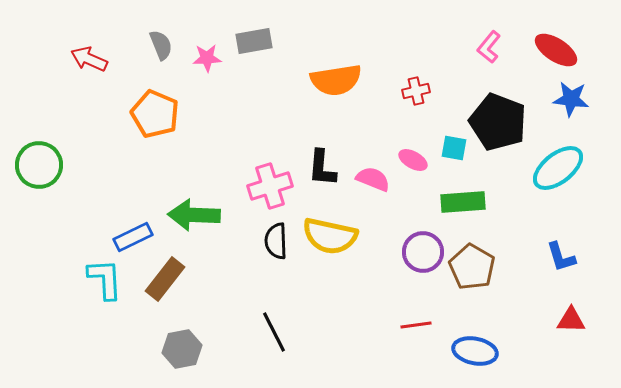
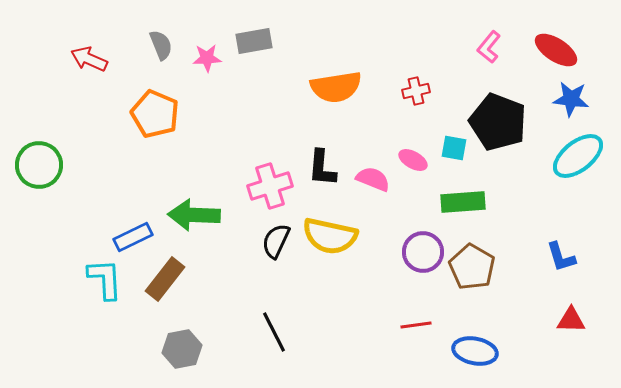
orange semicircle: moved 7 px down
cyan ellipse: moved 20 px right, 12 px up
black semicircle: rotated 27 degrees clockwise
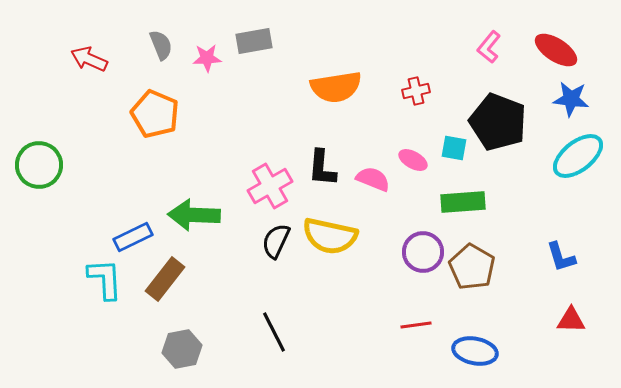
pink cross: rotated 12 degrees counterclockwise
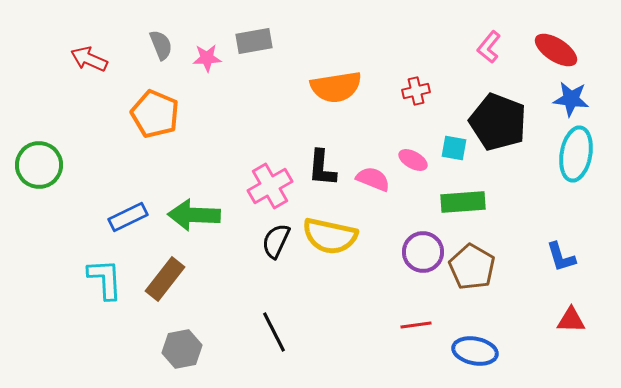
cyan ellipse: moved 2 px left, 2 px up; rotated 42 degrees counterclockwise
blue rectangle: moved 5 px left, 20 px up
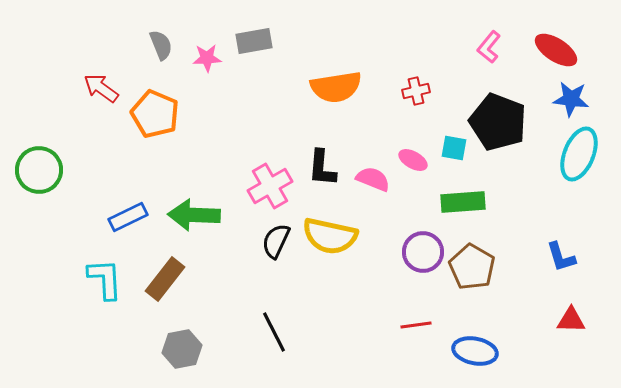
red arrow: moved 12 px right, 29 px down; rotated 12 degrees clockwise
cyan ellipse: moved 3 px right; rotated 12 degrees clockwise
green circle: moved 5 px down
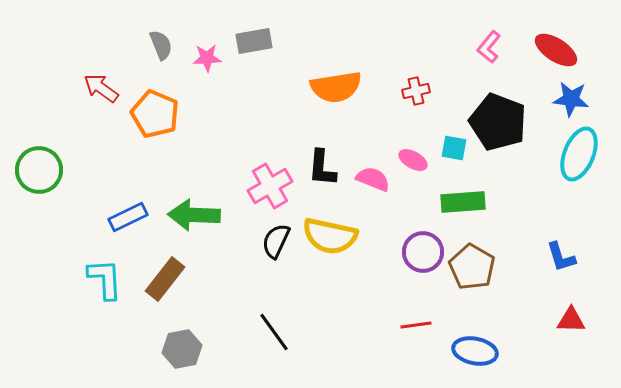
black line: rotated 9 degrees counterclockwise
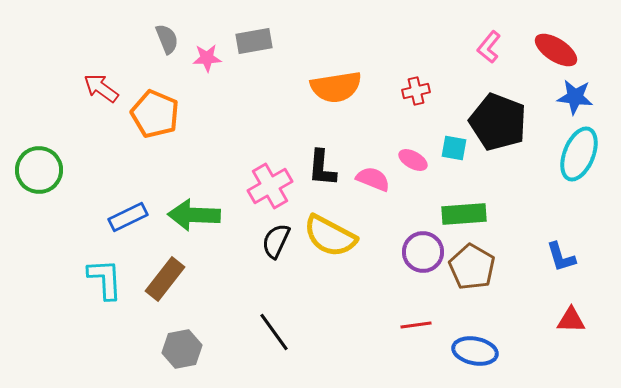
gray semicircle: moved 6 px right, 6 px up
blue star: moved 4 px right, 2 px up
green rectangle: moved 1 px right, 12 px down
yellow semicircle: rotated 16 degrees clockwise
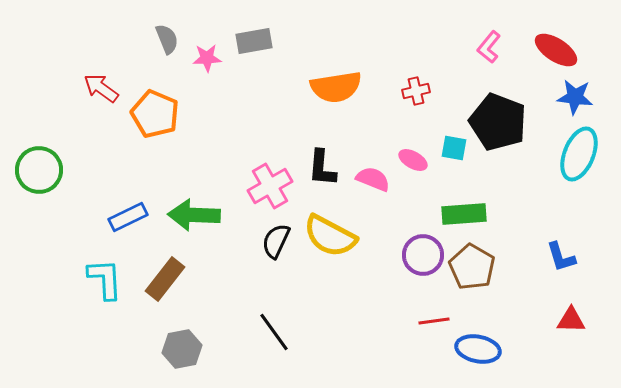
purple circle: moved 3 px down
red line: moved 18 px right, 4 px up
blue ellipse: moved 3 px right, 2 px up
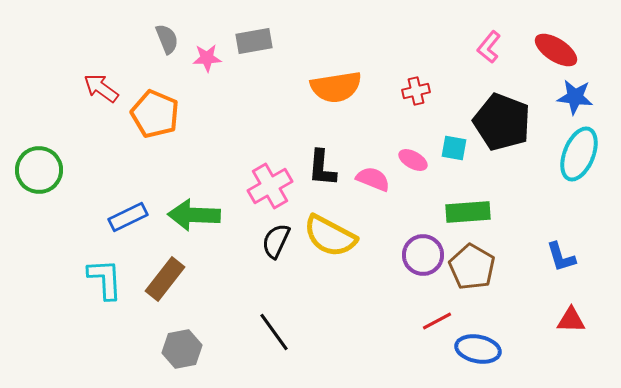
black pentagon: moved 4 px right
green rectangle: moved 4 px right, 2 px up
red line: moved 3 px right; rotated 20 degrees counterclockwise
